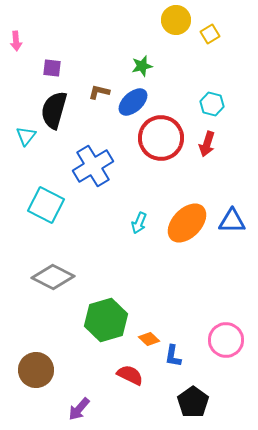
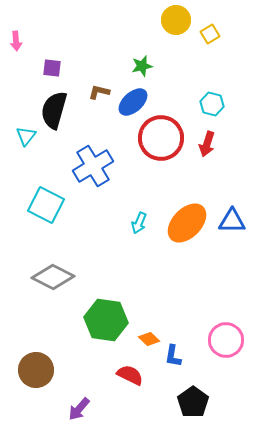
green hexagon: rotated 24 degrees clockwise
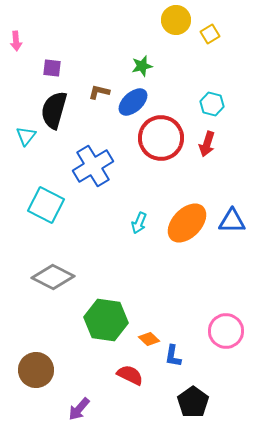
pink circle: moved 9 px up
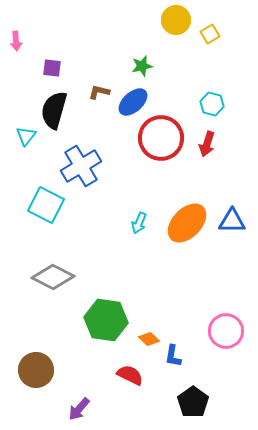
blue cross: moved 12 px left
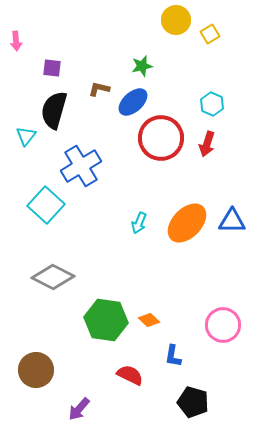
brown L-shape: moved 3 px up
cyan hexagon: rotated 10 degrees clockwise
cyan square: rotated 15 degrees clockwise
pink circle: moved 3 px left, 6 px up
orange diamond: moved 19 px up
black pentagon: rotated 20 degrees counterclockwise
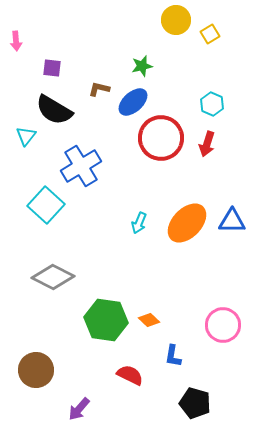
black semicircle: rotated 75 degrees counterclockwise
black pentagon: moved 2 px right, 1 px down
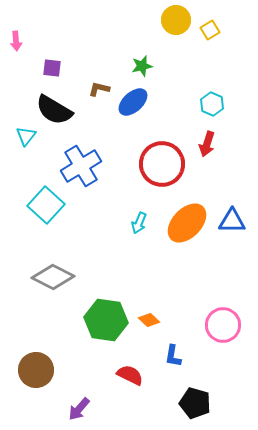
yellow square: moved 4 px up
red circle: moved 1 px right, 26 px down
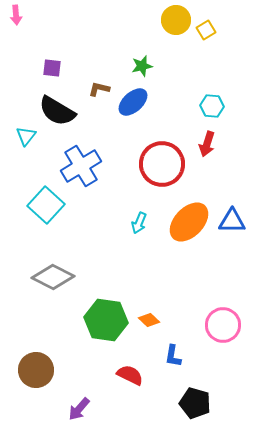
yellow square: moved 4 px left
pink arrow: moved 26 px up
cyan hexagon: moved 2 px down; rotated 20 degrees counterclockwise
black semicircle: moved 3 px right, 1 px down
orange ellipse: moved 2 px right, 1 px up
